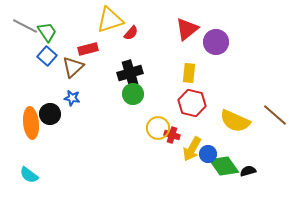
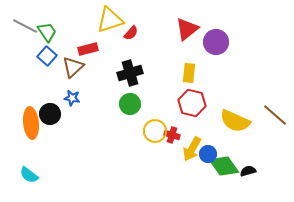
green circle: moved 3 px left, 10 px down
yellow circle: moved 3 px left, 3 px down
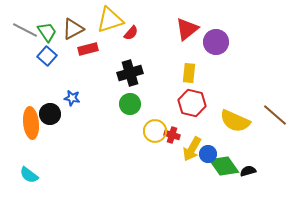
gray line: moved 4 px down
brown triangle: moved 38 px up; rotated 15 degrees clockwise
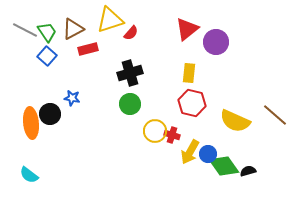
yellow arrow: moved 2 px left, 3 px down
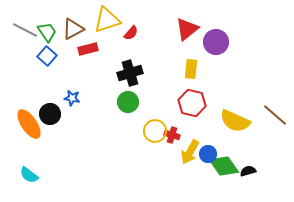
yellow triangle: moved 3 px left
yellow rectangle: moved 2 px right, 4 px up
green circle: moved 2 px left, 2 px up
orange ellipse: moved 2 px left, 1 px down; rotated 28 degrees counterclockwise
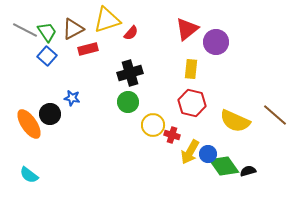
yellow circle: moved 2 px left, 6 px up
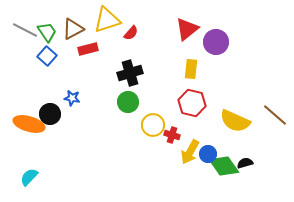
orange ellipse: rotated 40 degrees counterclockwise
black semicircle: moved 3 px left, 8 px up
cyan semicircle: moved 2 px down; rotated 96 degrees clockwise
